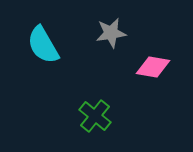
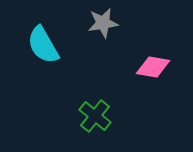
gray star: moved 8 px left, 10 px up
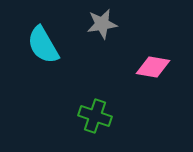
gray star: moved 1 px left, 1 px down
green cross: rotated 20 degrees counterclockwise
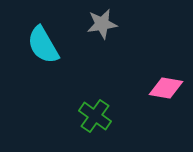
pink diamond: moved 13 px right, 21 px down
green cross: rotated 16 degrees clockwise
